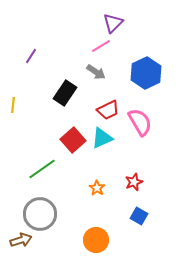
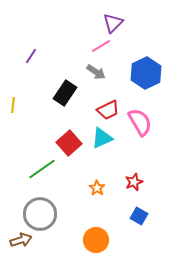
red square: moved 4 px left, 3 px down
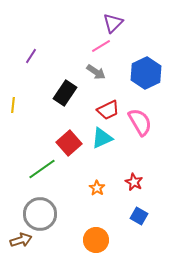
red star: rotated 24 degrees counterclockwise
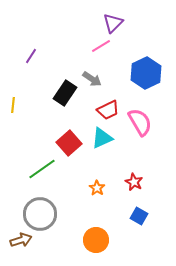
gray arrow: moved 4 px left, 7 px down
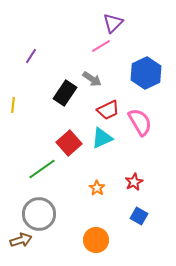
red star: rotated 18 degrees clockwise
gray circle: moved 1 px left
